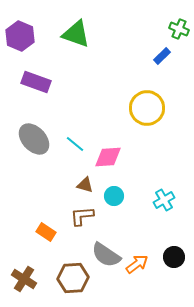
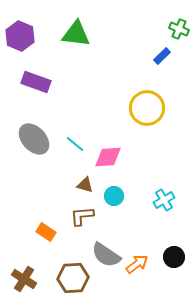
green triangle: rotated 12 degrees counterclockwise
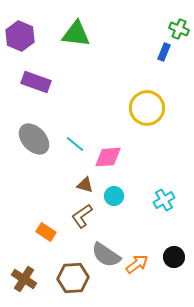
blue rectangle: moved 2 px right, 4 px up; rotated 24 degrees counterclockwise
brown L-shape: rotated 30 degrees counterclockwise
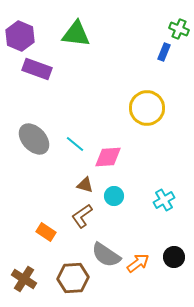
purple rectangle: moved 1 px right, 13 px up
orange arrow: moved 1 px right, 1 px up
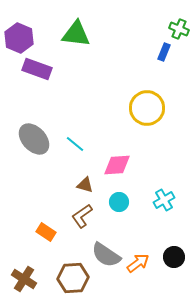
purple hexagon: moved 1 px left, 2 px down
pink diamond: moved 9 px right, 8 px down
cyan circle: moved 5 px right, 6 px down
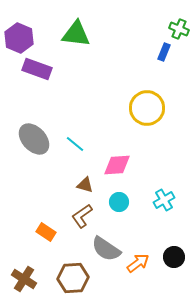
gray semicircle: moved 6 px up
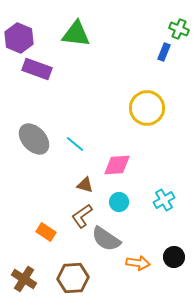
gray semicircle: moved 10 px up
orange arrow: rotated 45 degrees clockwise
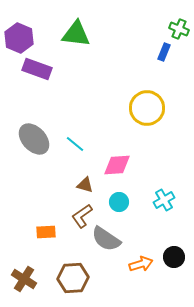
orange rectangle: rotated 36 degrees counterclockwise
orange arrow: moved 3 px right, 1 px down; rotated 25 degrees counterclockwise
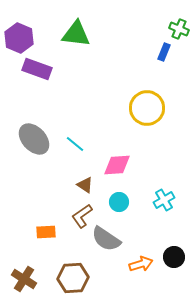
brown triangle: rotated 18 degrees clockwise
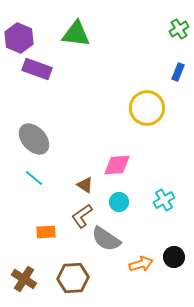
green cross: rotated 36 degrees clockwise
blue rectangle: moved 14 px right, 20 px down
cyan line: moved 41 px left, 34 px down
